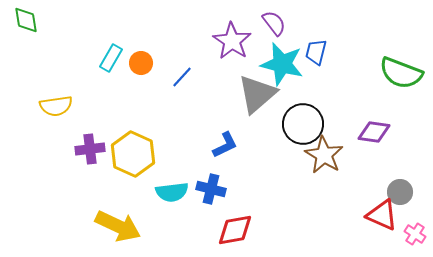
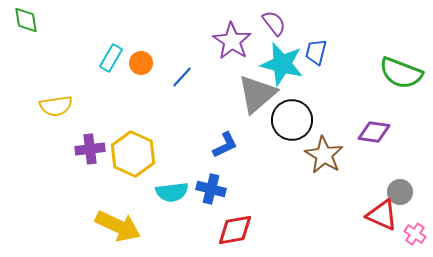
black circle: moved 11 px left, 4 px up
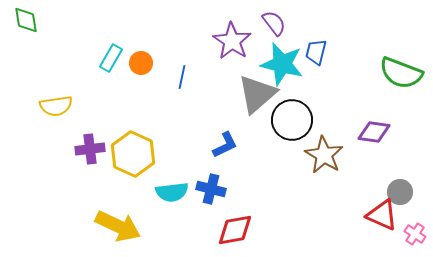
blue line: rotated 30 degrees counterclockwise
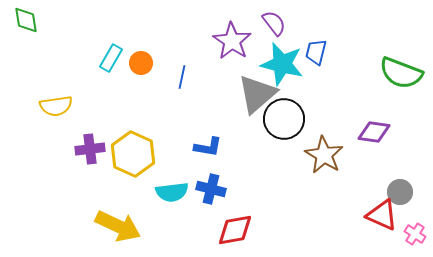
black circle: moved 8 px left, 1 px up
blue L-shape: moved 17 px left, 2 px down; rotated 36 degrees clockwise
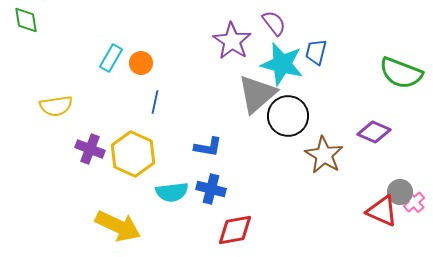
blue line: moved 27 px left, 25 px down
black circle: moved 4 px right, 3 px up
purple diamond: rotated 16 degrees clockwise
purple cross: rotated 28 degrees clockwise
red triangle: moved 4 px up
pink cross: moved 1 px left, 32 px up; rotated 15 degrees clockwise
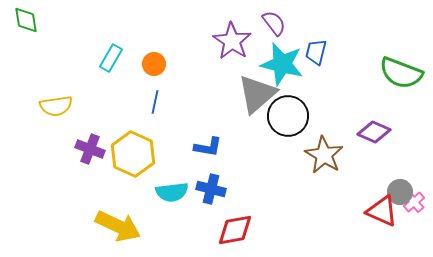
orange circle: moved 13 px right, 1 px down
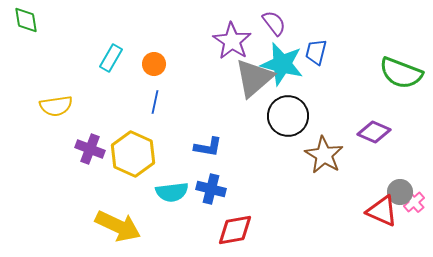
gray triangle: moved 3 px left, 16 px up
